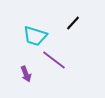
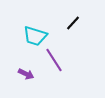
purple line: rotated 20 degrees clockwise
purple arrow: rotated 42 degrees counterclockwise
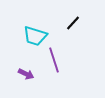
purple line: rotated 15 degrees clockwise
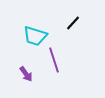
purple arrow: rotated 28 degrees clockwise
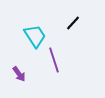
cyan trapezoid: rotated 140 degrees counterclockwise
purple arrow: moved 7 px left
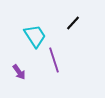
purple arrow: moved 2 px up
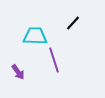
cyan trapezoid: rotated 55 degrees counterclockwise
purple arrow: moved 1 px left
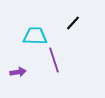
purple arrow: rotated 63 degrees counterclockwise
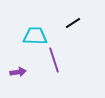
black line: rotated 14 degrees clockwise
